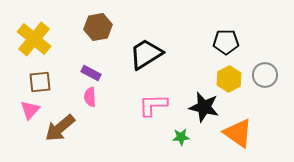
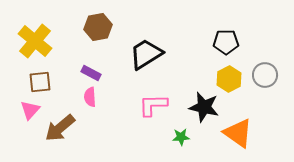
yellow cross: moved 1 px right, 2 px down
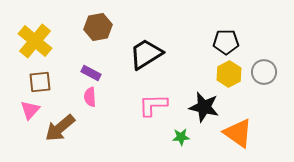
gray circle: moved 1 px left, 3 px up
yellow hexagon: moved 5 px up
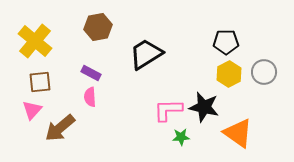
pink L-shape: moved 15 px right, 5 px down
pink triangle: moved 2 px right
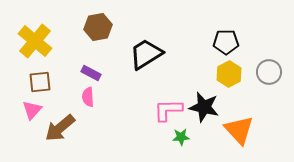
gray circle: moved 5 px right
pink semicircle: moved 2 px left
orange triangle: moved 1 px right, 3 px up; rotated 12 degrees clockwise
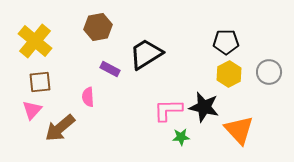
purple rectangle: moved 19 px right, 4 px up
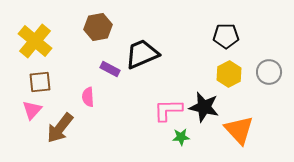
black pentagon: moved 6 px up
black trapezoid: moved 4 px left; rotated 9 degrees clockwise
brown arrow: rotated 12 degrees counterclockwise
